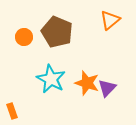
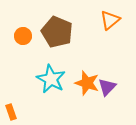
orange circle: moved 1 px left, 1 px up
purple triangle: moved 1 px up
orange rectangle: moved 1 px left, 1 px down
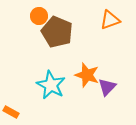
orange triangle: rotated 20 degrees clockwise
orange circle: moved 16 px right, 20 px up
cyan star: moved 6 px down
orange star: moved 8 px up
orange rectangle: rotated 42 degrees counterclockwise
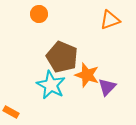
orange circle: moved 2 px up
brown pentagon: moved 5 px right, 25 px down
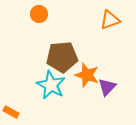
brown pentagon: rotated 28 degrees counterclockwise
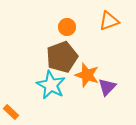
orange circle: moved 28 px right, 13 px down
orange triangle: moved 1 px left, 1 px down
brown pentagon: rotated 16 degrees counterclockwise
orange rectangle: rotated 14 degrees clockwise
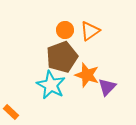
orange triangle: moved 19 px left, 10 px down; rotated 15 degrees counterclockwise
orange circle: moved 2 px left, 3 px down
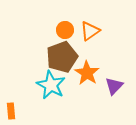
orange star: moved 2 px up; rotated 15 degrees clockwise
purple triangle: moved 7 px right, 1 px up
orange rectangle: moved 1 px up; rotated 42 degrees clockwise
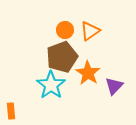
orange star: moved 1 px right
cyan star: rotated 8 degrees clockwise
